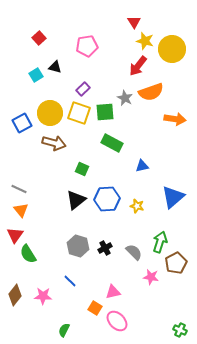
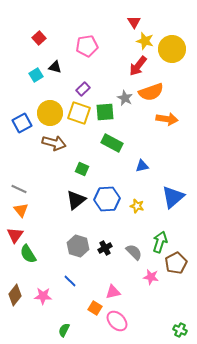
orange arrow at (175, 119): moved 8 px left
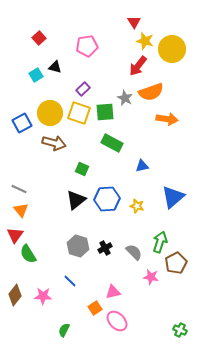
orange square at (95, 308): rotated 24 degrees clockwise
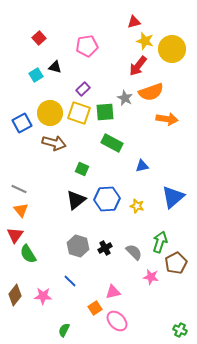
red triangle at (134, 22): rotated 48 degrees clockwise
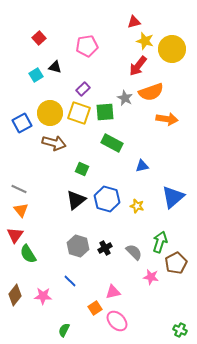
blue hexagon at (107, 199): rotated 20 degrees clockwise
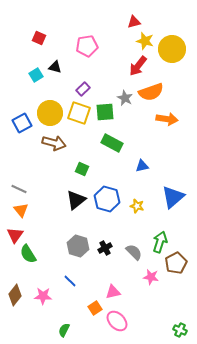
red square at (39, 38): rotated 24 degrees counterclockwise
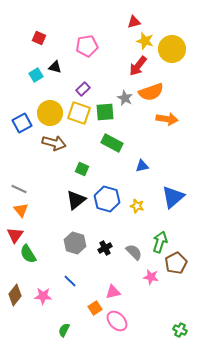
gray hexagon at (78, 246): moved 3 px left, 3 px up
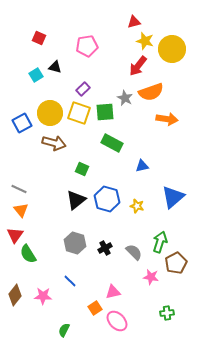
green cross at (180, 330): moved 13 px left, 17 px up; rotated 32 degrees counterclockwise
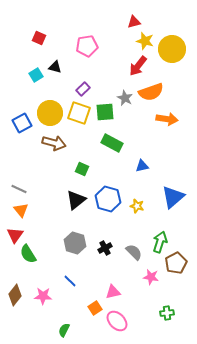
blue hexagon at (107, 199): moved 1 px right
